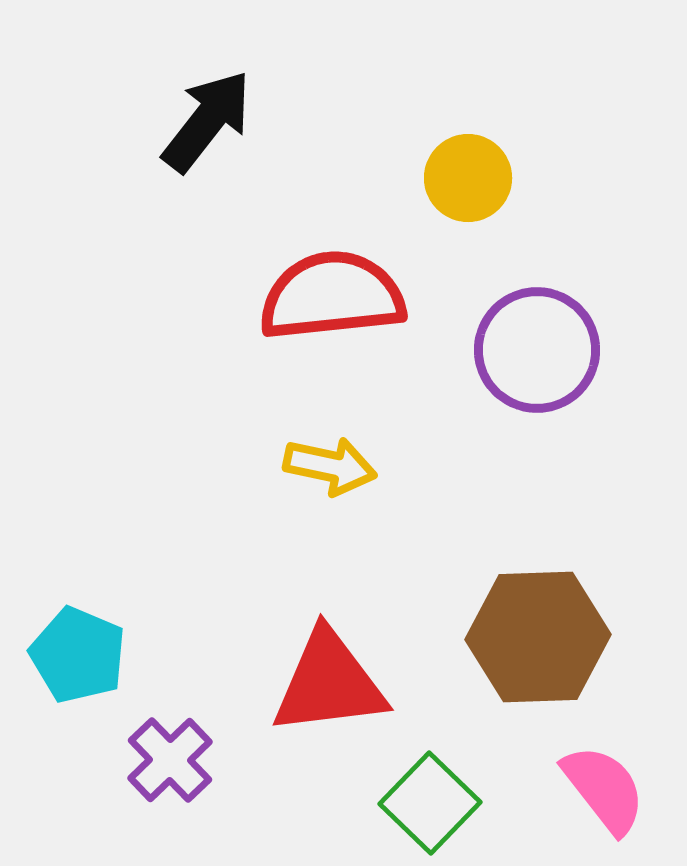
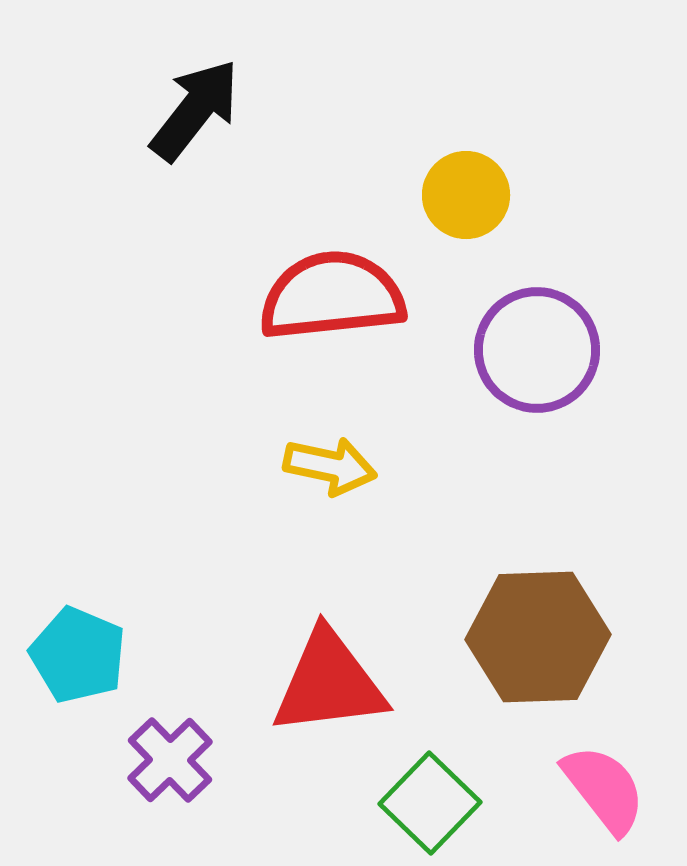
black arrow: moved 12 px left, 11 px up
yellow circle: moved 2 px left, 17 px down
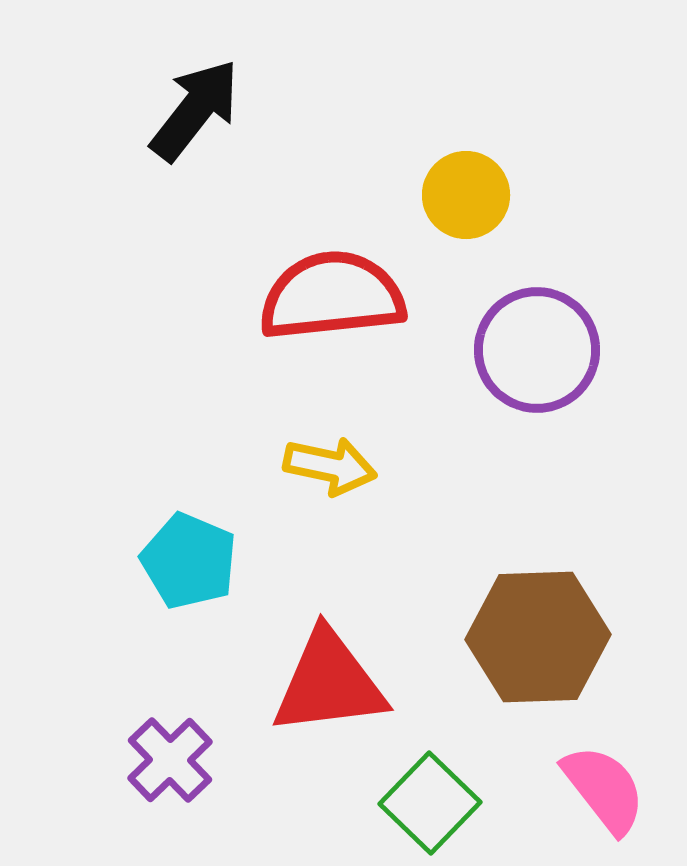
cyan pentagon: moved 111 px right, 94 px up
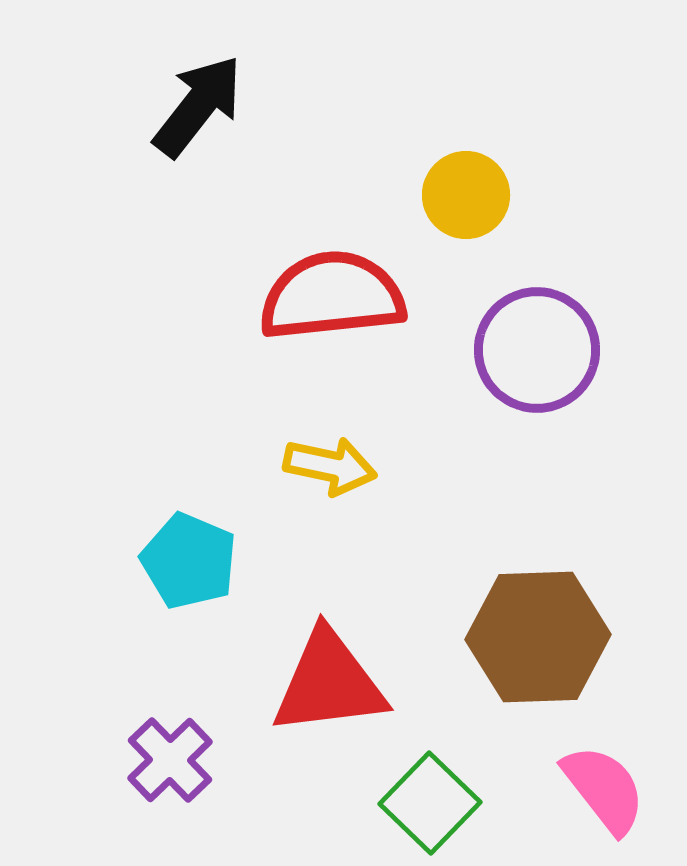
black arrow: moved 3 px right, 4 px up
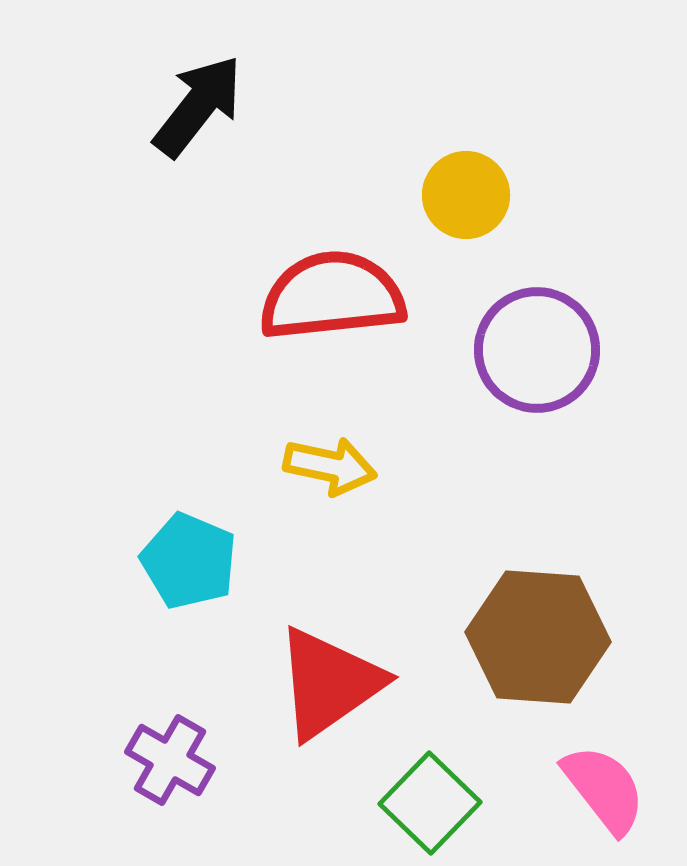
brown hexagon: rotated 6 degrees clockwise
red triangle: rotated 28 degrees counterclockwise
purple cross: rotated 16 degrees counterclockwise
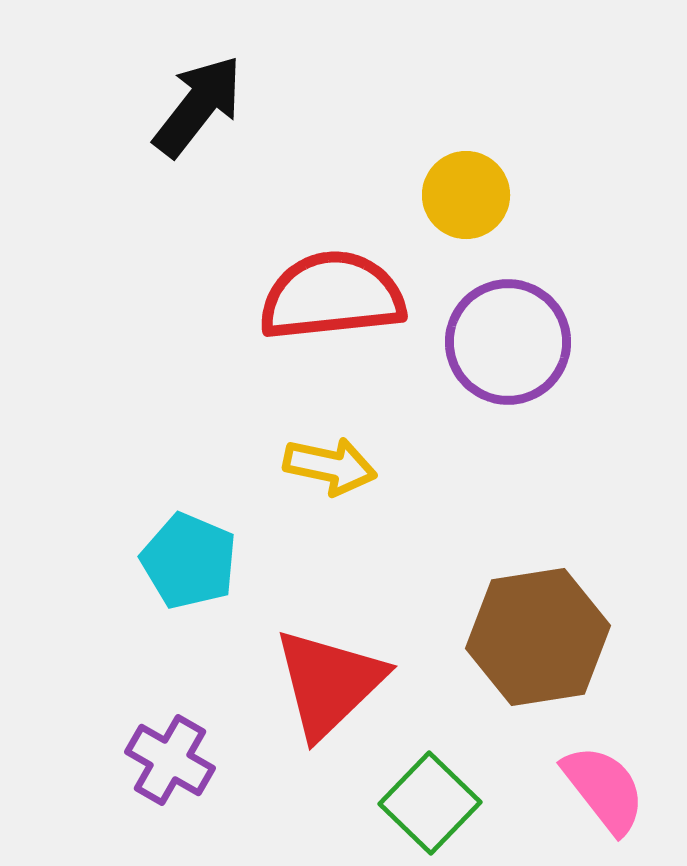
purple circle: moved 29 px left, 8 px up
brown hexagon: rotated 13 degrees counterclockwise
red triangle: rotated 9 degrees counterclockwise
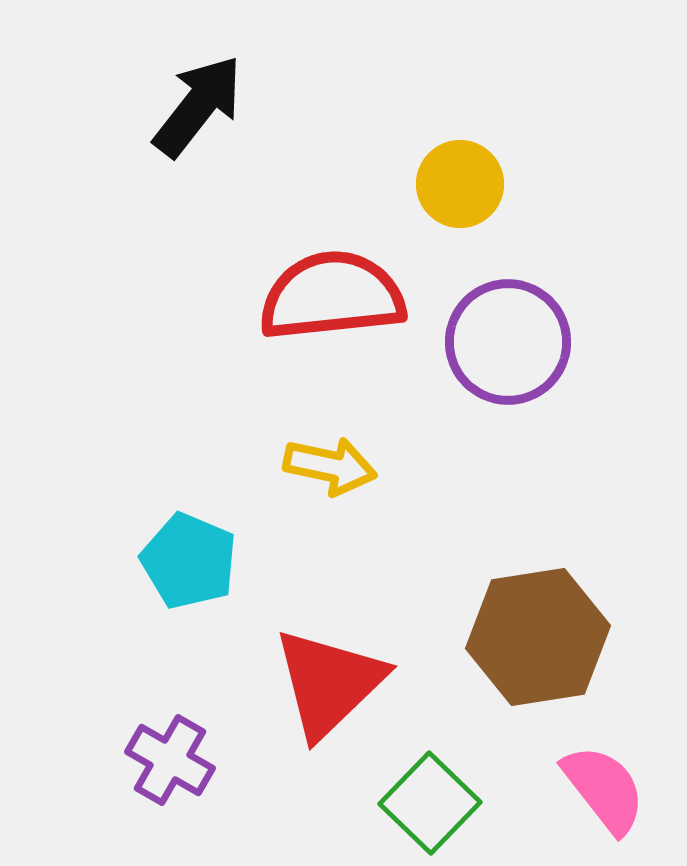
yellow circle: moved 6 px left, 11 px up
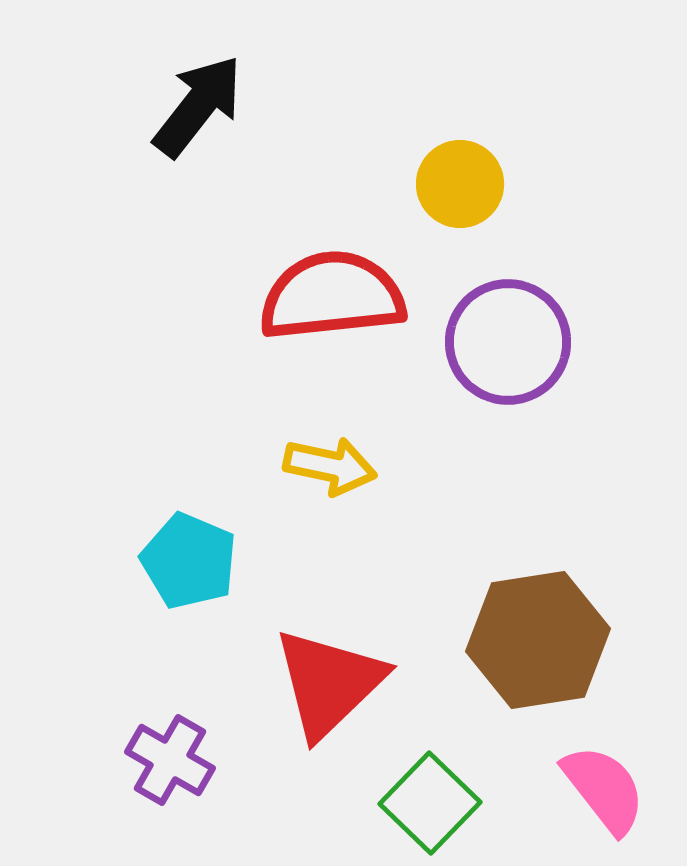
brown hexagon: moved 3 px down
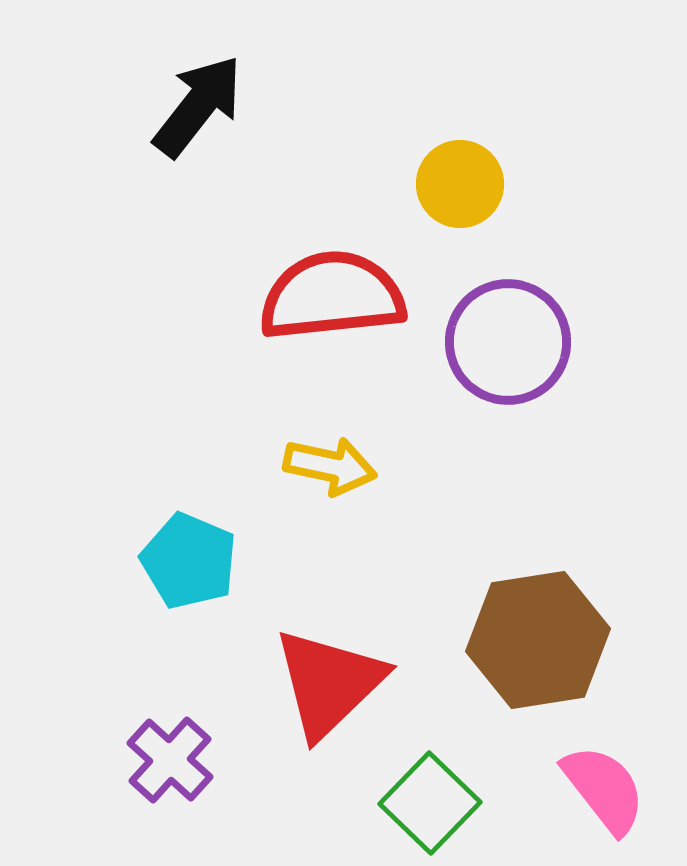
purple cross: rotated 12 degrees clockwise
